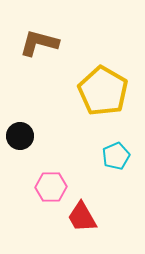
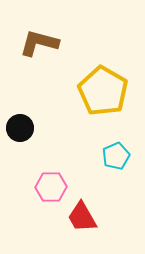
black circle: moved 8 px up
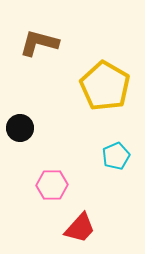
yellow pentagon: moved 2 px right, 5 px up
pink hexagon: moved 1 px right, 2 px up
red trapezoid: moved 2 px left, 11 px down; rotated 108 degrees counterclockwise
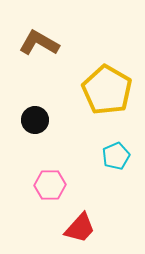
brown L-shape: rotated 15 degrees clockwise
yellow pentagon: moved 2 px right, 4 px down
black circle: moved 15 px right, 8 px up
pink hexagon: moved 2 px left
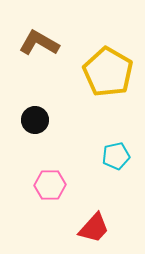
yellow pentagon: moved 1 px right, 18 px up
cyan pentagon: rotated 12 degrees clockwise
red trapezoid: moved 14 px right
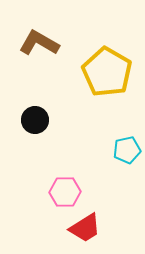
yellow pentagon: moved 1 px left
cyan pentagon: moved 11 px right, 6 px up
pink hexagon: moved 15 px right, 7 px down
red trapezoid: moved 9 px left; rotated 16 degrees clockwise
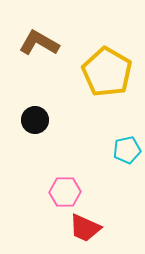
red trapezoid: rotated 56 degrees clockwise
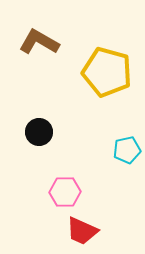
brown L-shape: moved 1 px up
yellow pentagon: rotated 15 degrees counterclockwise
black circle: moved 4 px right, 12 px down
red trapezoid: moved 3 px left, 3 px down
